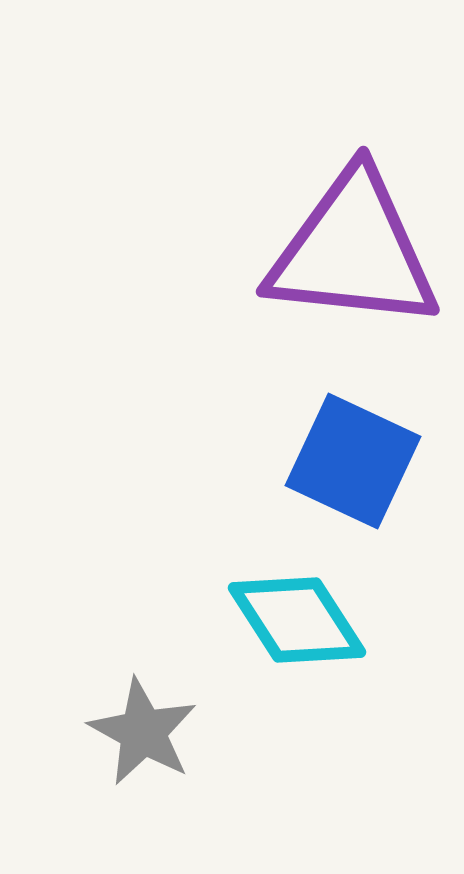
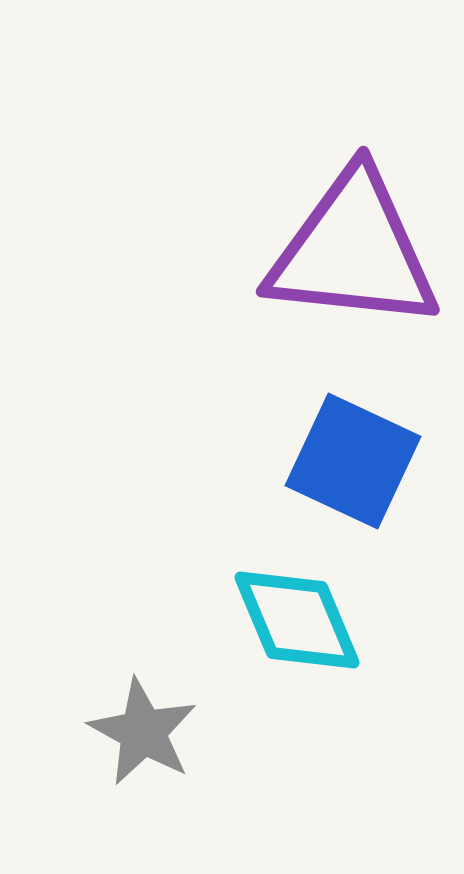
cyan diamond: rotated 10 degrees clockwise
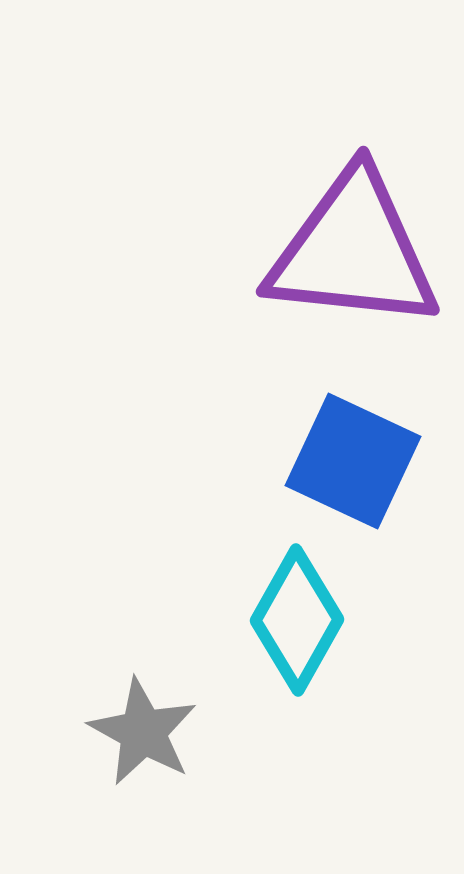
cyan diamond: rotated 52 degrees clockwise
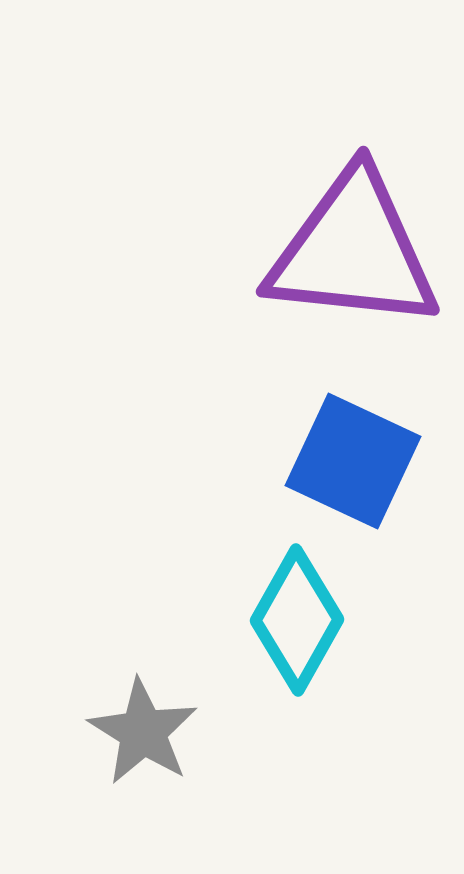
gray star: rotated 3 degrees clockwise
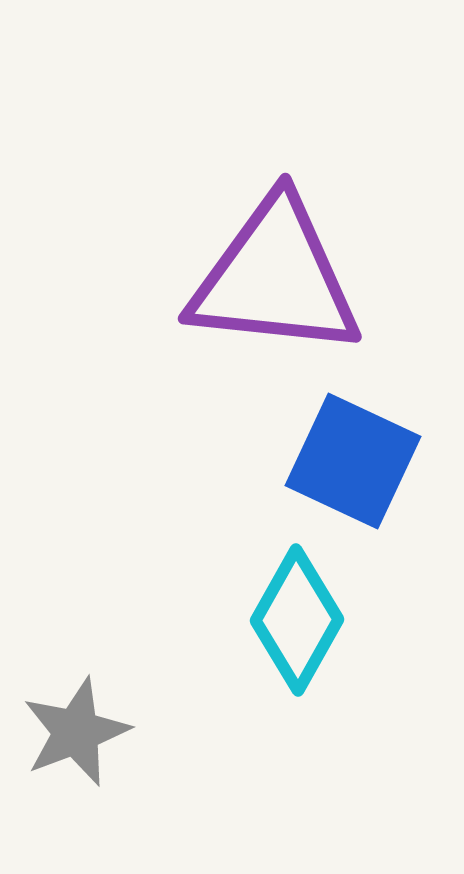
purple triangle: moved 78 px left, 27 px down
gray star: moved 67 px left; rotated 19 degrees clockwise
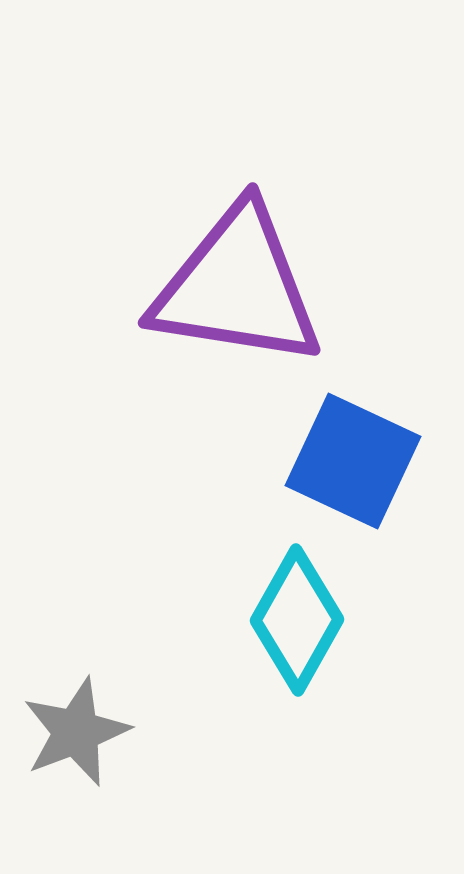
purple triangle: moved 38 px left, 9 px down; rotated 3 degrees clockwise
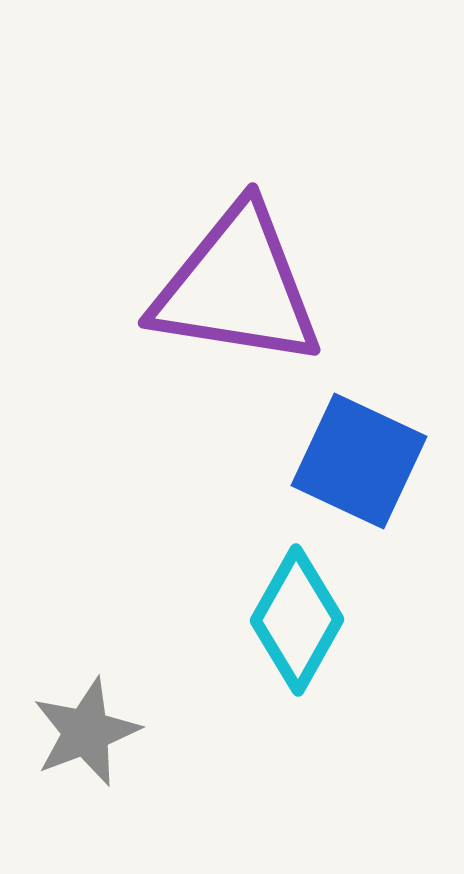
blue square: moved 6 px right
gray star: moved 10 px right
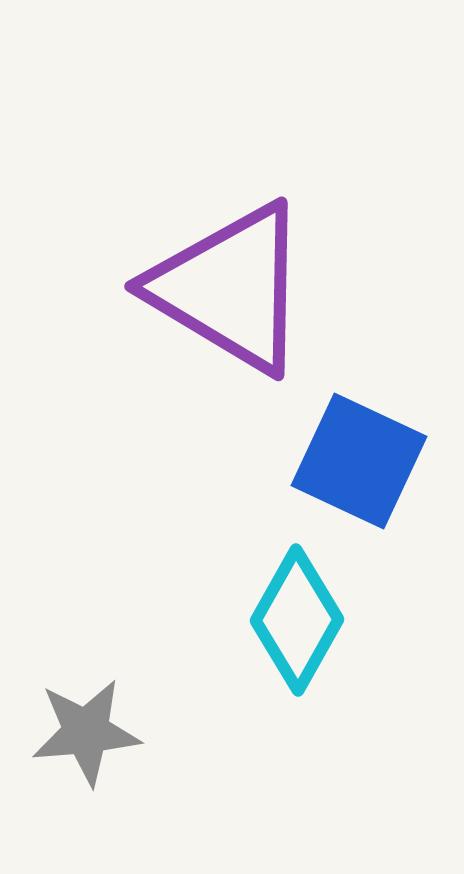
purple triangle: moved 7 px left, 1 px down; rotated 22 degrees clockwise
gray star: rotated 16 degrees clockwise
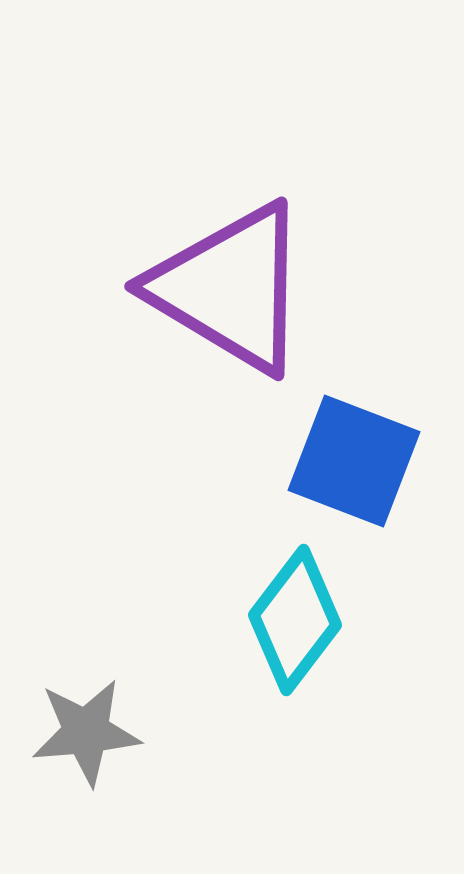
blue square: moved 5 px left; rotated 4 degrees counterclockwise
cyan diamond: moved 2 px left; rotated 8 degrees clockwise
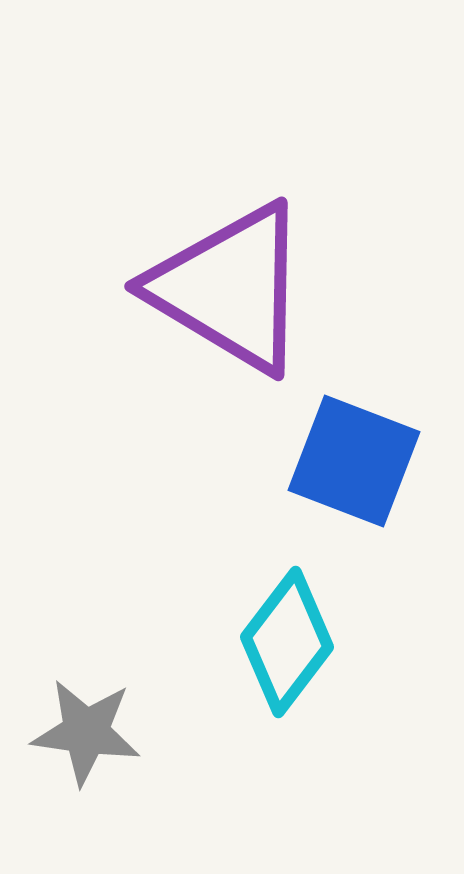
cyan diamond: moved 8 px left, 22 px down
gray star: rotated 13 degrees clockwise
